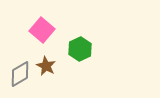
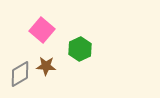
brown star: rotated 24 degrees counterclockwise
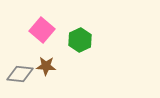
green hexagon: moved 9 px up
gray diamond: rotated 36 degrees clockwise
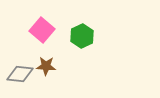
green hexagon: moved 2 px right, 4 px up
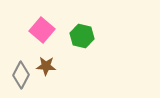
green hexagon: rotated 20 degrees counterclockwise
gray diamond: moved 1 px right, 1 px down; rotated 68 degrees counterclockwise
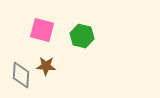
pink square: rotated 25 degrees counterclockwise
gray diamond: rotated 24 degrees counterclockwise
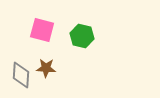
brown star: moved 2 px down
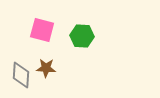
green hexagon: rotated 10 degrees counterclockwise
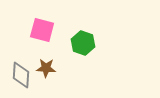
green hexagon: moved 1 px right, 7 px down; rotated 15 degrees clockwise
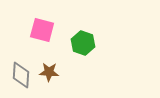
brown star: moved 3 px right, 4 px down
